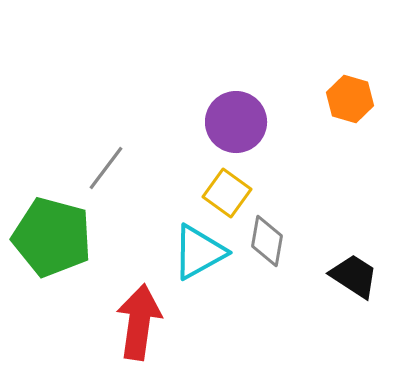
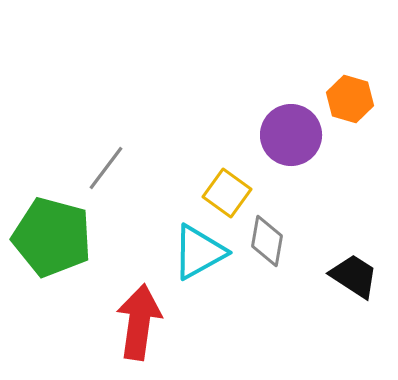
purple circle: moved 55 px right, 13 px down
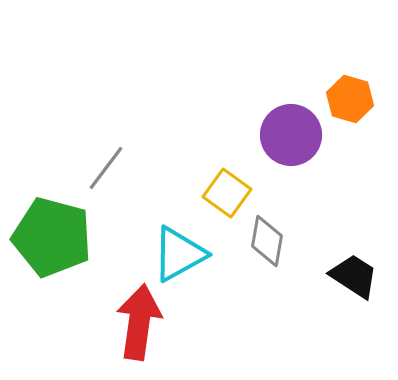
cyan triangle: moved 20 px left, 2 px down
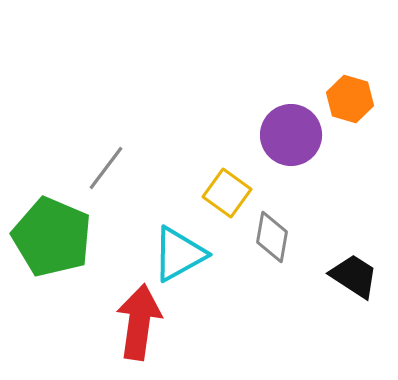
green pentagon: rotated 8 degrees clockwise
gray diamond: moved 5 px right, 4 px up
